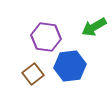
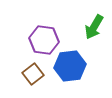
green arrow: rotated 30 degrees counterclockwise
purple hexagon: moved 2 px left, 3 px down
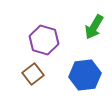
purple hexagon: rotated 8 degrees clockwise
blue hexagon: moved 15 px right, 9 px down
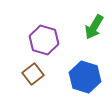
blue hexagon: moved 2 px down; rotated 24 degrees clockwise
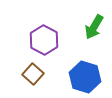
purple hexagon: rotated 12 degrees clockwise
brown square: rotated 10 degrees counterclockwise
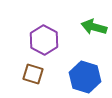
green arrow: rotated 75 degrees clockwise
brown square: rotated 25 degrees counterclockwise
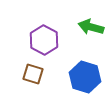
green arrow: moved 3 px left
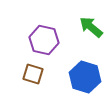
green arrow: rotated 25 degrees clockwise
purple hexagon: rotated 16 degrees counterclockwise
